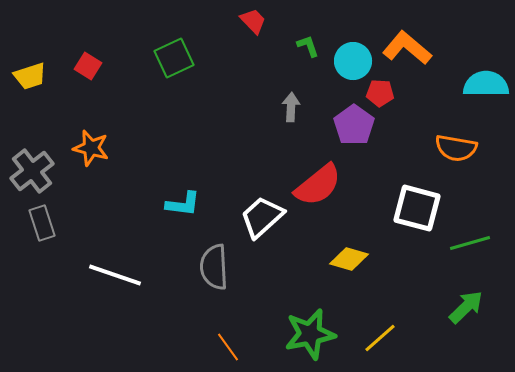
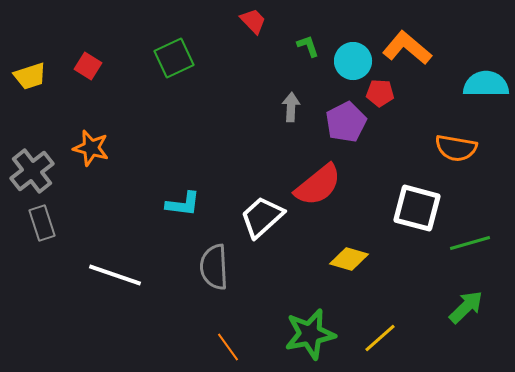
purple pentagon: moved 8 px left, 3 px up; rotated 9 degrees clockwise
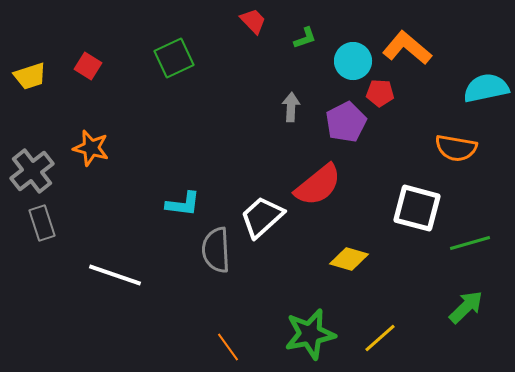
green L-shape: moved 3 px left, 8 px up; rotated 90 degrees clockwise
cyan semicircle: moved 4 px down; rotated 12 degrees counterclockwise
gray semicircle: moved 2 px right, 17 px up
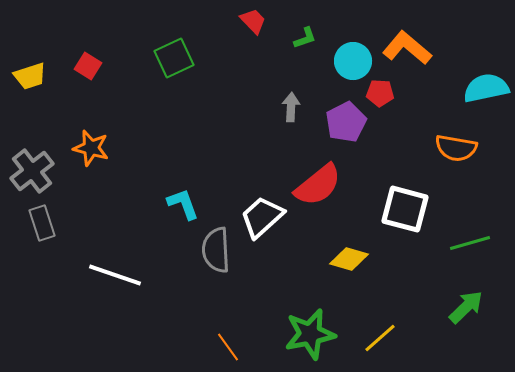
cyan L-shape: rotated 117 degrees counterclockwise
white square: moved 12 px left, 1 px down
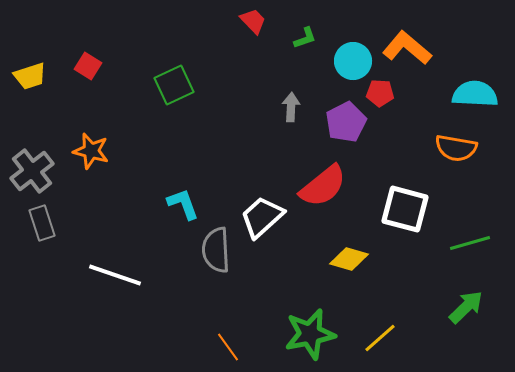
green square: moved 27 px down
cyan semicircle: moved 11 px left, 6 px down; rotated 15 degrees clockwise
orange star: moved 3 px down
red semicircle: moved 5 px right, 1 px down
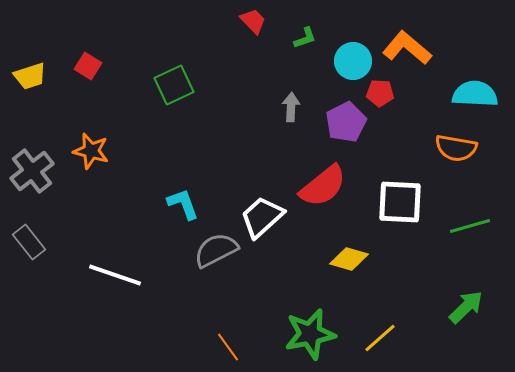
white square: moved 5 px left, 7 px up; rotated 12 degrees counterclockwise
gray rectangle: moved 13 px left, 19 px down; rotated 20 degrees counterclockwise
green line: moved 17 px up
gray semicircle: rotated 66 degrees clockwise
